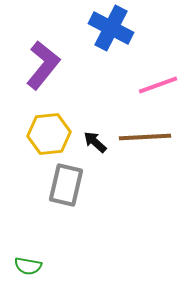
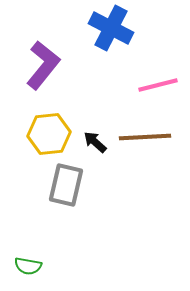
pink line: rotated 6 degrees clockwise
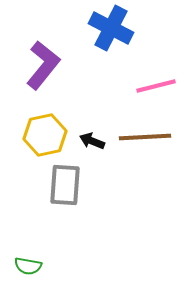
pink line: moved 2 px left, 1 px down
yellow hexagon: moved 4 px left, 1 px down; rotated 6 degrees counterclockwise
black arrow: moved 3 px left, 1 px up; rotated 20 degrees counterclockwise
gray rectangle: moved 1 px left; rotated 9 degrees counterclockwise
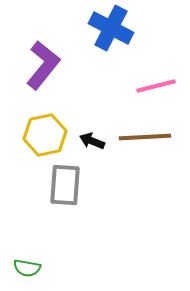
green semicircle: moved 1 px left, 2 px down
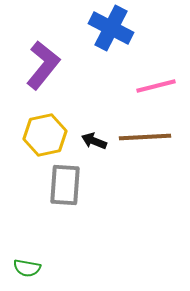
black arrow: moved 2 px right
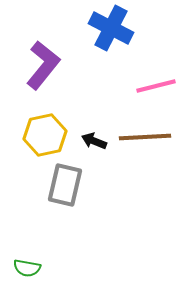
gray rectangle: rotated 9 degrees clockwise
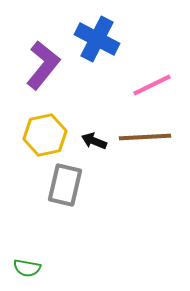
blue cross: moved 14 px left, 11 px down
pink line: moved 4 px left, 1 px up; rotated 12 degrees counterclockwise
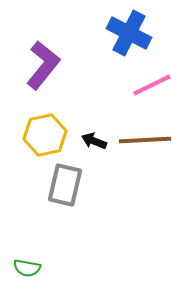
blue cross: moved 32 px right, 6 px up
brown line: moved 3 px down
